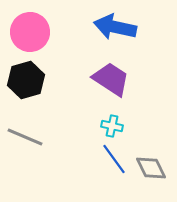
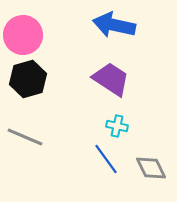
blue arrow: moved 1 px left, 2 px up
pink circle: moved 7 px left, 3 px down
black hexagon: moved 2 px right, 1 px up
cyan cross: moved 5 px right
blue line: moved 8 px left
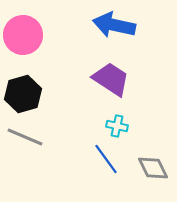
black hexagon: moved 5 px left, 15 px down
gray diamond: moved 2 px right
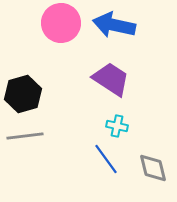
pink circle: moved 38 px right, 12 px up
gray line: moved 1 px up; rotated 30 degrees counterclockwise
gray diamond: rotated 12 degrees clockwise
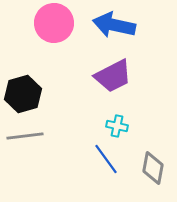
pink circle: moved 7 px left
purple trapezoid: moved 2 px right, 3 px up; rotated 120 degrees clockwise
gray diamond: rotated 24 degrees clockwise
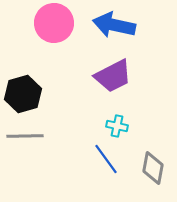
gray line: rotated 6 degrees clockwise
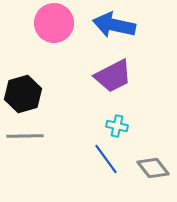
gray diamond: rotated 48 degrees counterclockwise
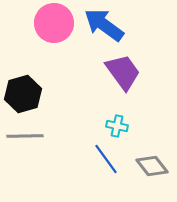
blue arrow: moved 10 px left; rotated 24 degrees clockwise
purple trapezoid: moved 10 px right, 4 px up; rotated 99 degrees counterclockwise
gray diamond: moved 1 px left, 2 px up
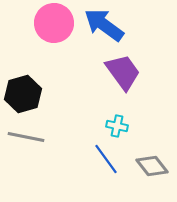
gray line: moved 1 px right, 1 px down; rotated 12 degrees clockwise
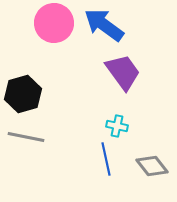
blue line: rotated 24 degrees clockwise
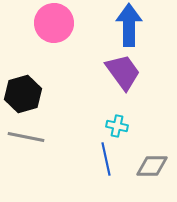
blue arrow: moved 25 px right; rotated 54 degrees clockwise
gray diamond: rotated 52 degrees counterclockwise
